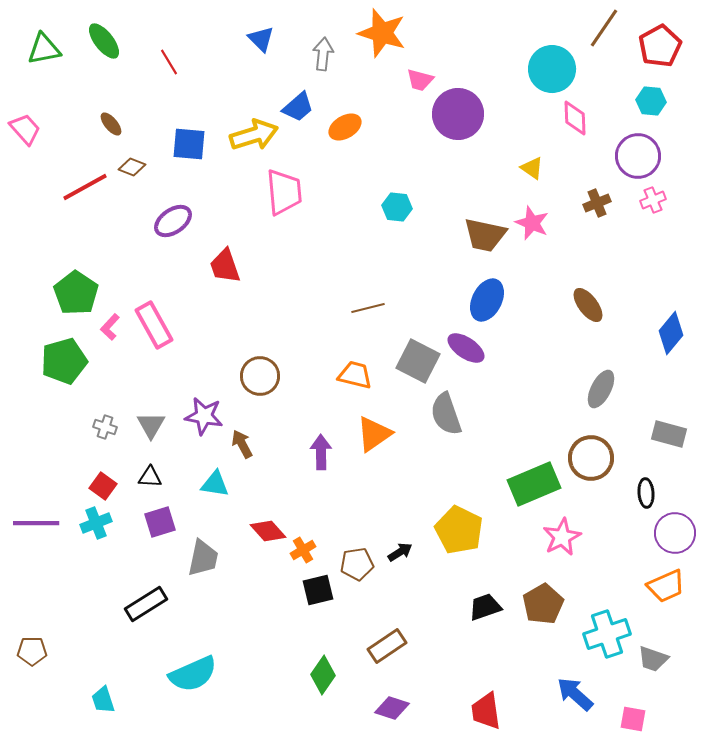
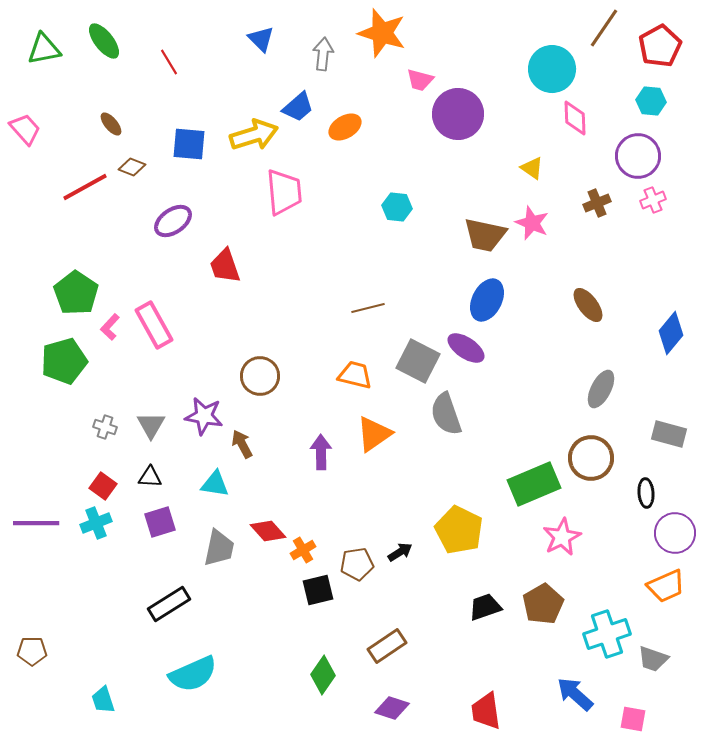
gray trapezoid at (203, 558): moved 16 px right, 10 px up
black rectangle at (146, 604): moved 23 px right
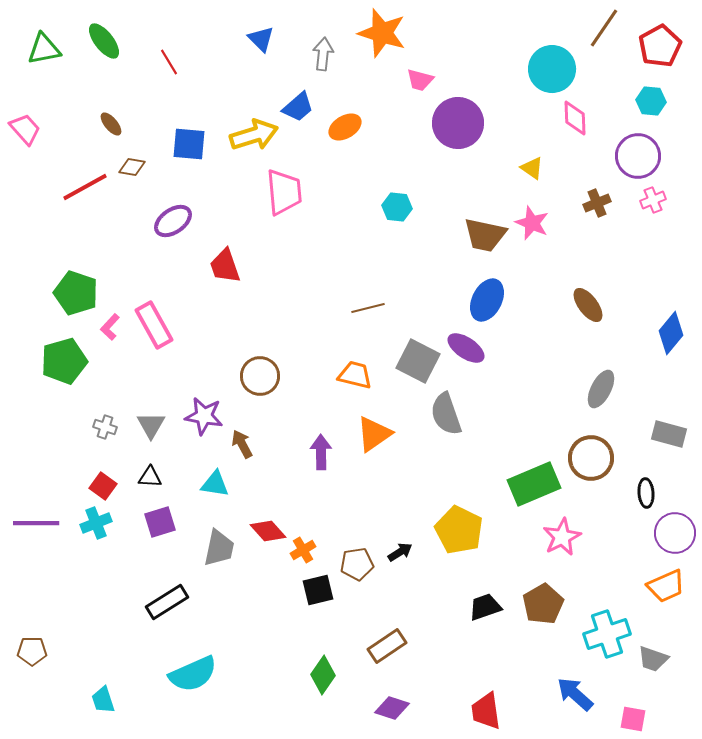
purple circle at (458, 114): moved 9 px down
brown diamond at (132, 167): rotated 12 degrees counterclockwise
green pentagon at (76, 293): rotated 15 degrees counterclockwise
black rectangle at (169, 604): moved 2 px left, 2 px up
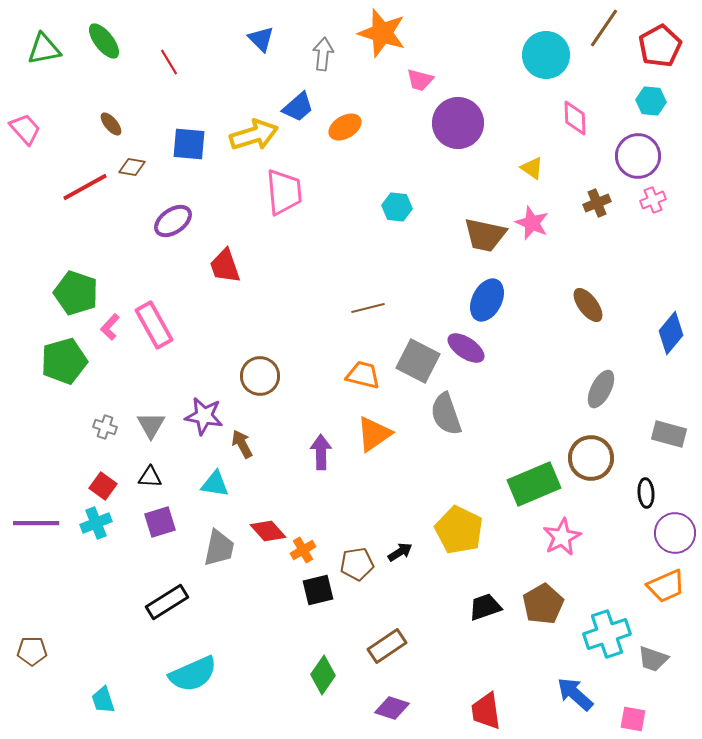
cyan circle at (552, 69): moved 6 px left, 14 px up
orange trapezoid at (355, 375): moved 8 px right
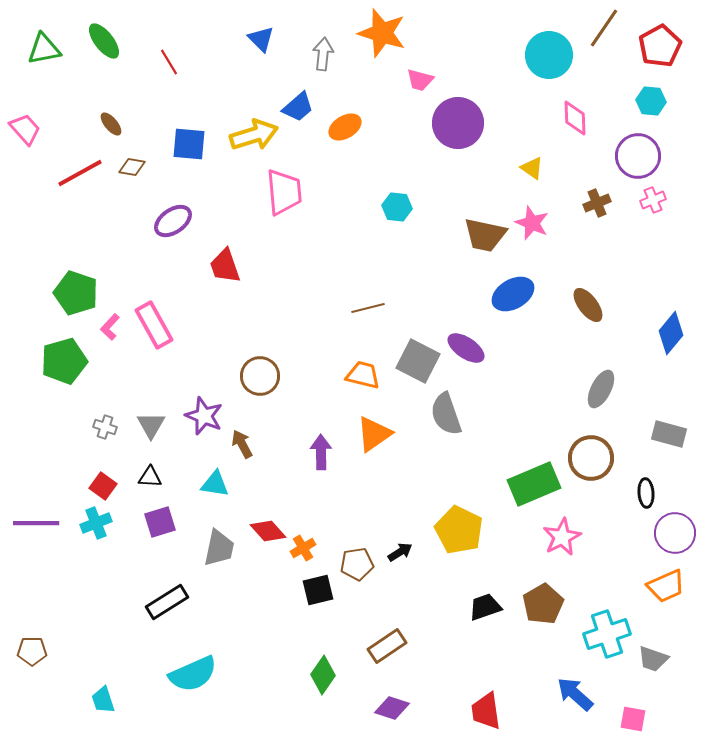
cyan circle at (546, 55): moved 3 px right
red line at (85, 187): moved 5 px left, 14 px up
blue ellipse at (487, 300): moved 26 px right, 6 px up; rotated 33 degrees clockwise
purple star at (204, 416): rotated 12 degrees clockwise
orange cross at (303, 550): moved 2 px up
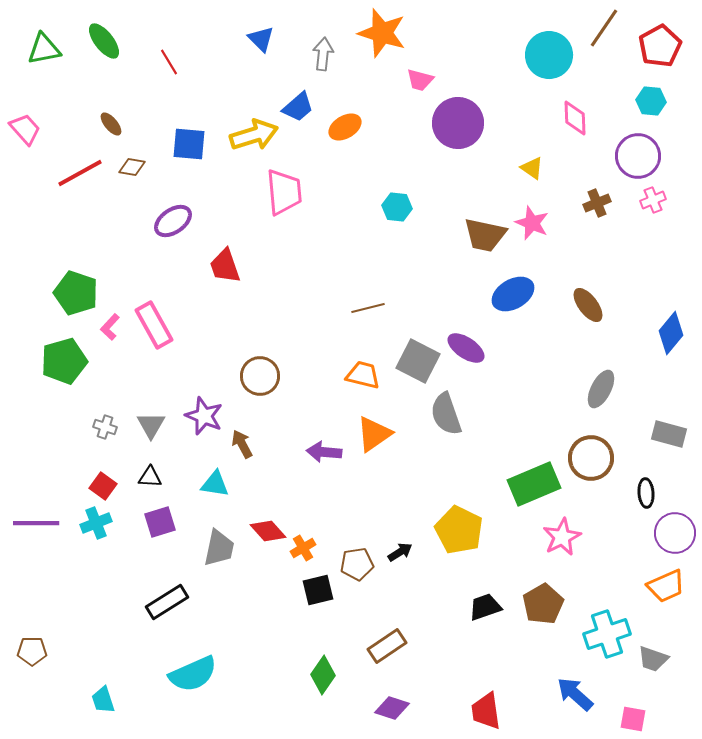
purple arrow at (321, 452): moved 3 px right; rotated 84 degrees counterclockwise
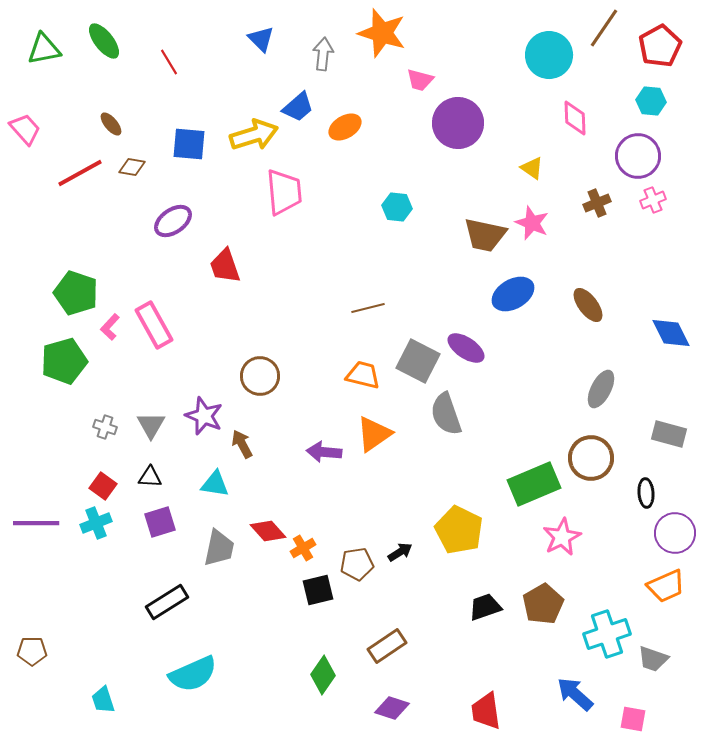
blue diamond at (671, 333): rotated 66 degrees counterclockwise
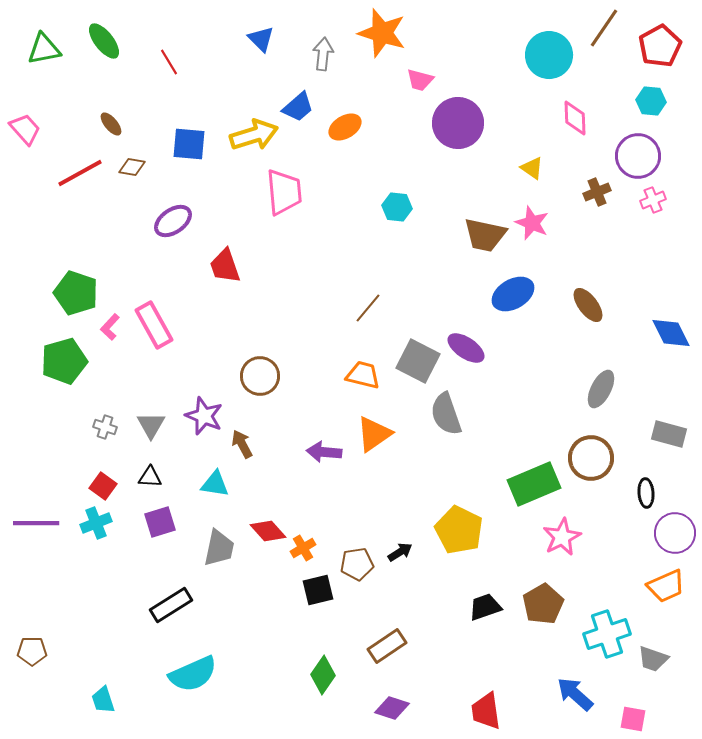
brown cross at (597, 203): moved 11 px up
brown line at (368, 308): rotated 36 degrees counterclockwise
black rectangle at (167, 602): moved 4 px right, 3 px down
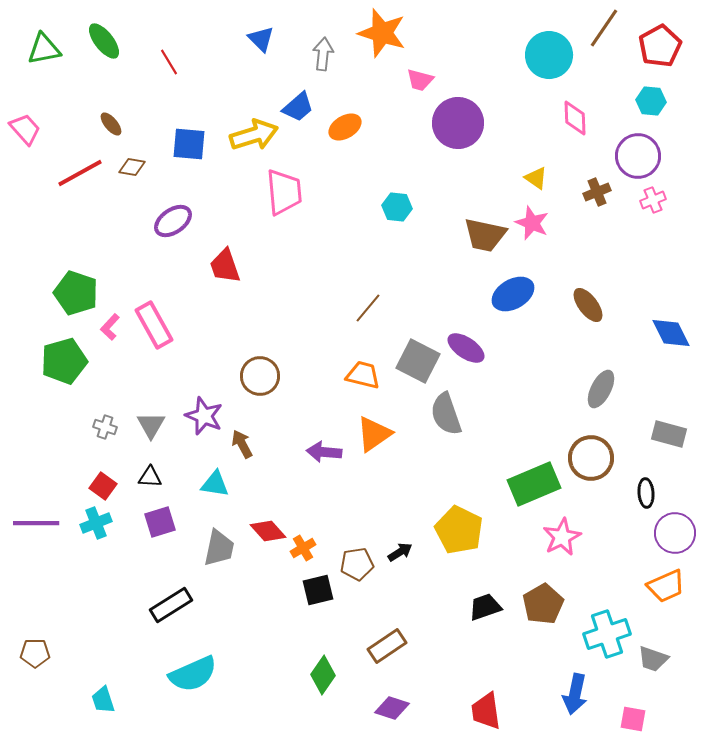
yellow triangle at (532, 168): moved 4 px right, 10 px down
brown pentagon at (32, 651): moved 3 px right, 2 px down
blue arrow at (575, 694): rotated 120 degrees counterclockwise
